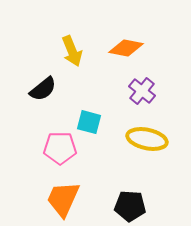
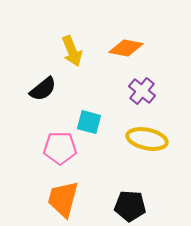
orange trapezoid: rotated 9 degrees counterclockwise
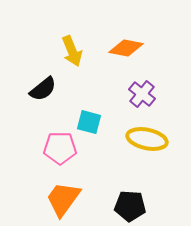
purple cross: moved 3 px down
orange trapezoid: rotated 21 degrees clockwise
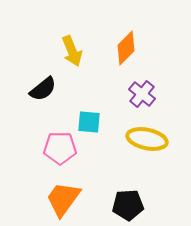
orange diamond: rotated 56 degrees counterclockwise
cyan square: rotated 10 degrees counterclockwise
black pentagon: moved 2 px left, 1 px up; rotated 8 degrees counterclockwise
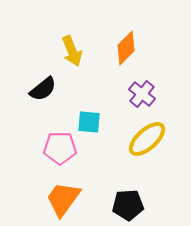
yellow ellipse: rotated 54 degrees counterclockwise
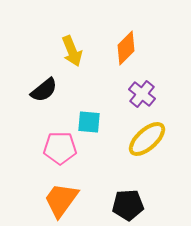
black semicircle: moved 1 px right, 1 px down
orange trapezoid: moved 2 px left, 1 px down
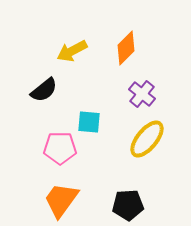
yellow arrow: rotated 84 degrees clockwise
yellow ellipse: rotated 9 degrees counterclockwise
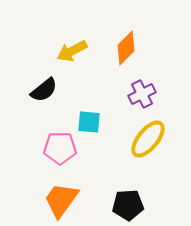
purple cross: rotated 24 degrees clockwise
yellow ellipse: moved 1 px right
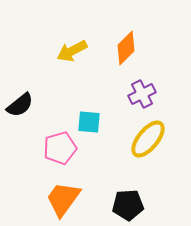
black semicircle: moved 24 px left, 15 px down
pink pentagon: rotated 16 degrees counterclockwise
orange trapezoid: moved 2 px right, 1 px up
